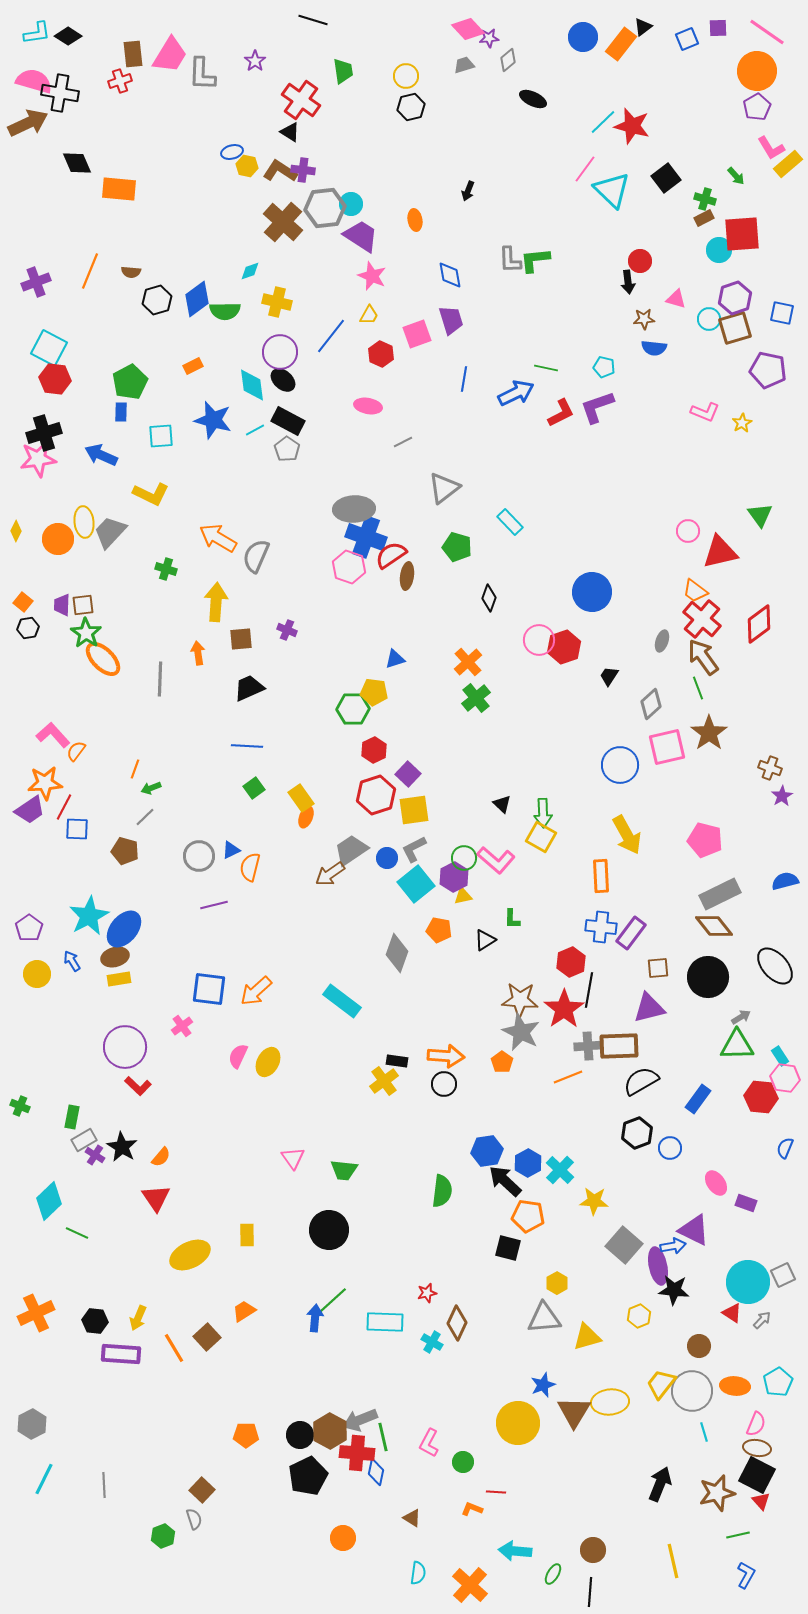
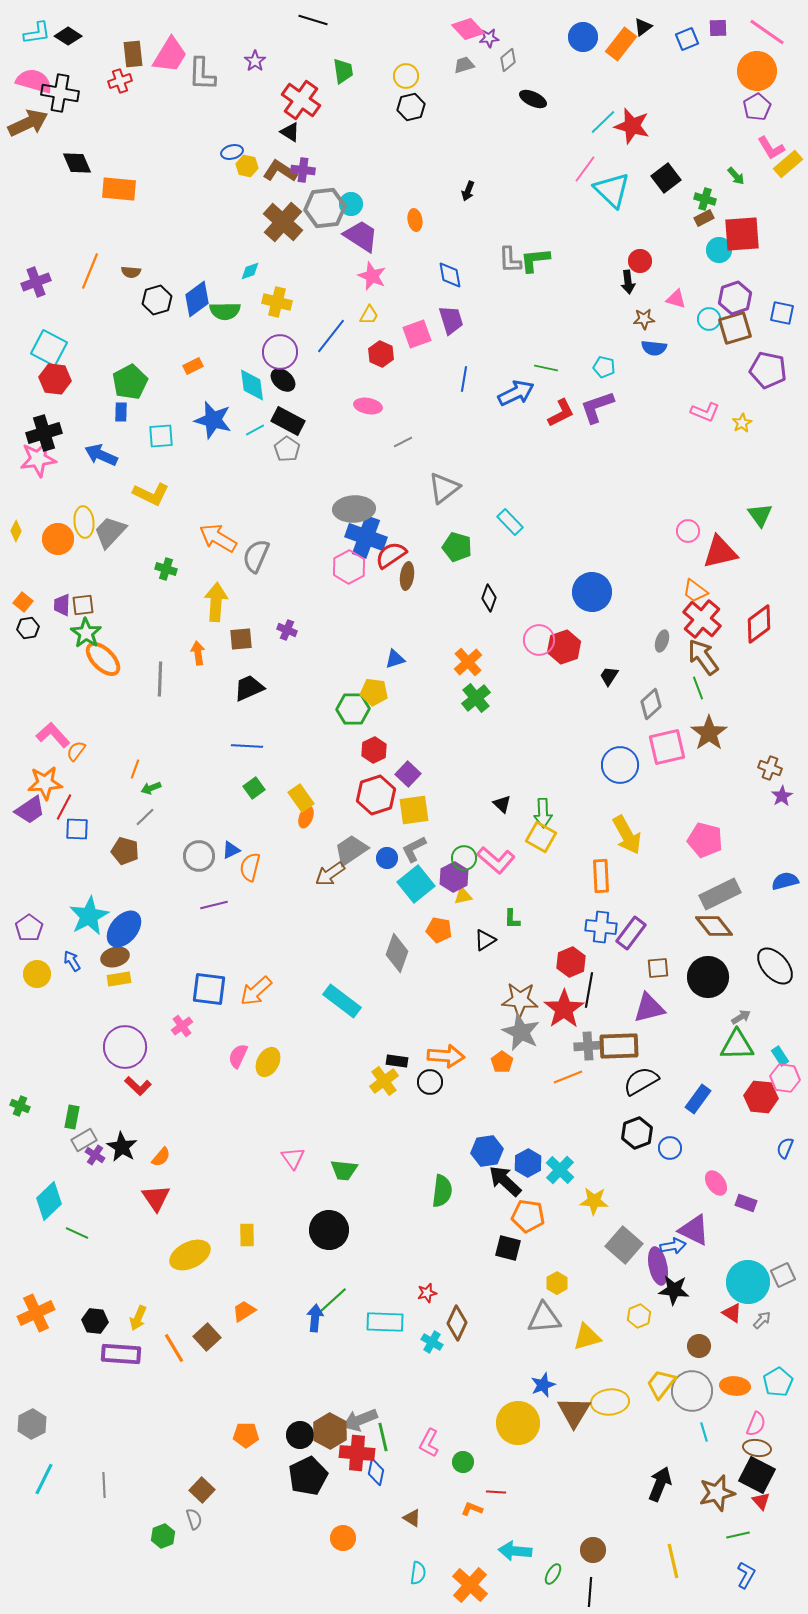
pink hexagon at (349, 567): rotated 12 degrees clockwise
black circle at (444, 1084): moved 14 px left, 2 px up
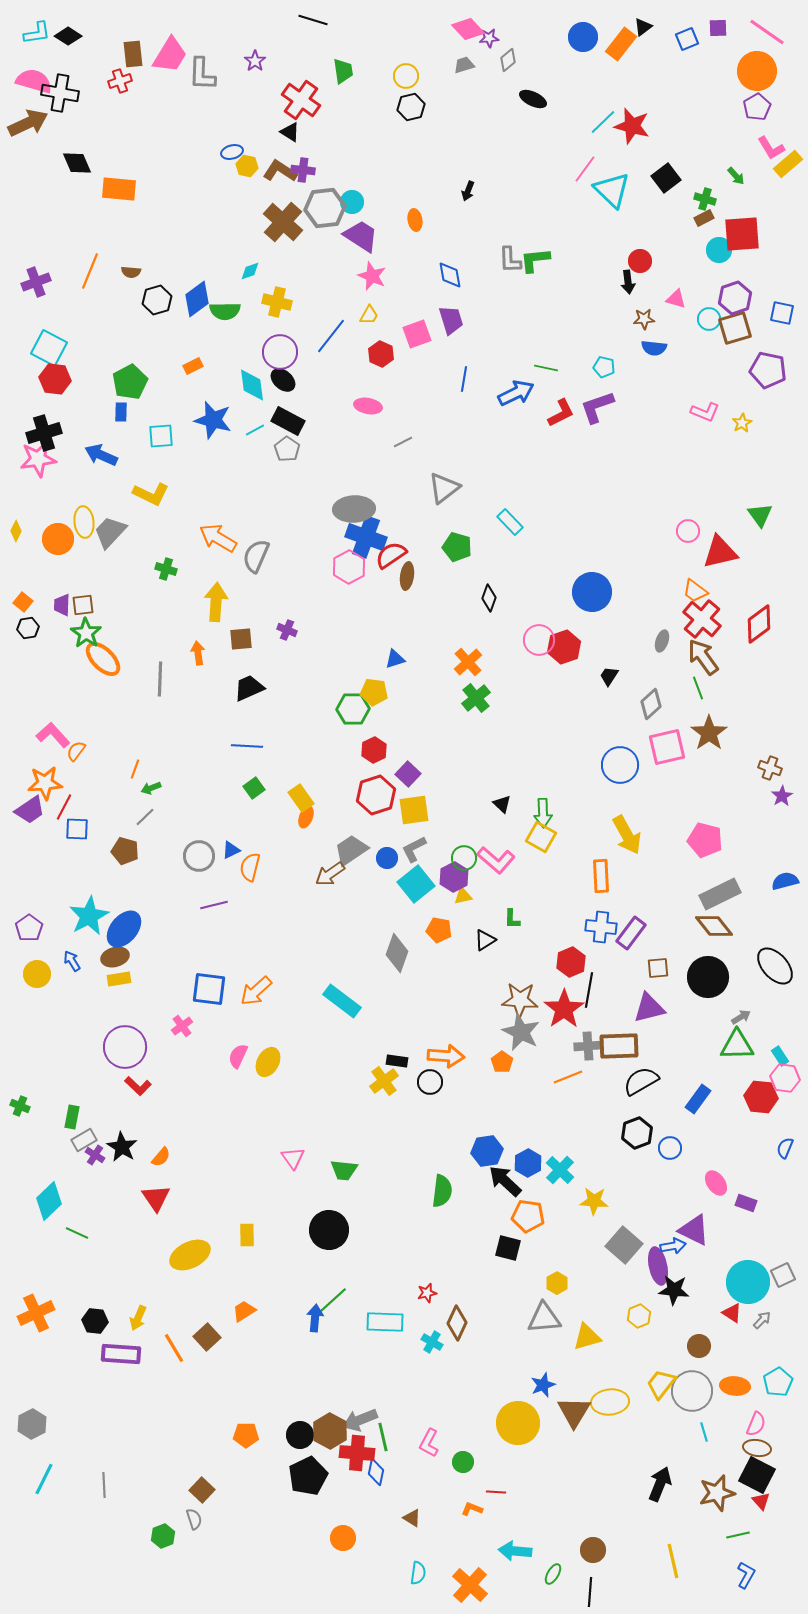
cyan circle at (351, 204): moved 1 px right, 2 px up
